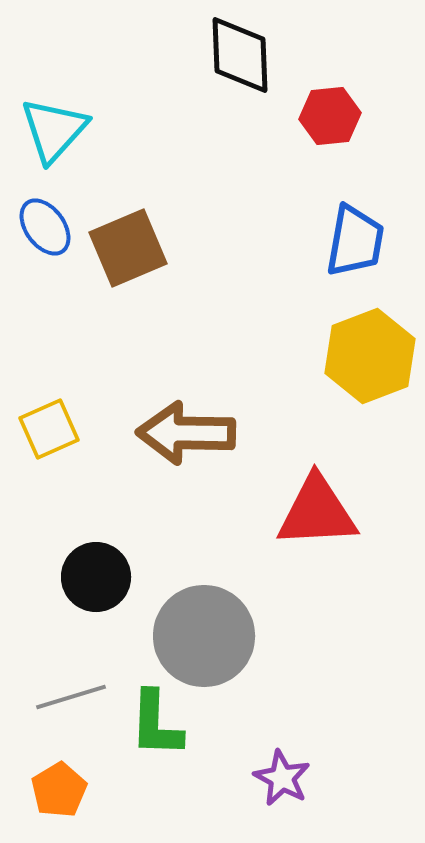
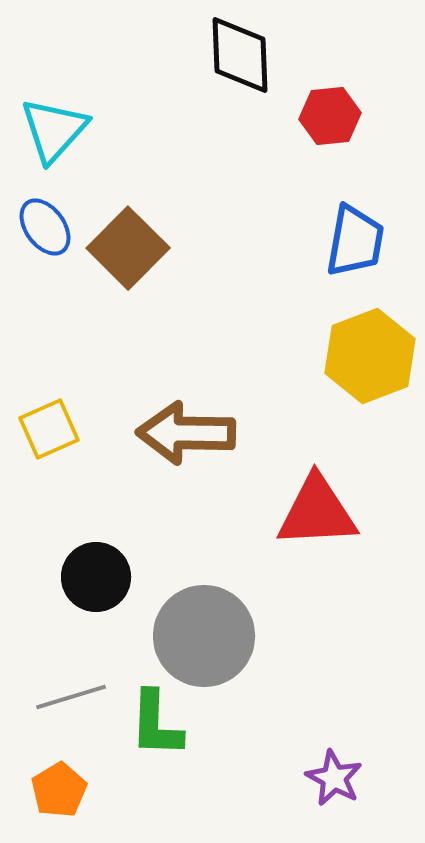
brown square: rotated 22 degrees counterclockwise
purple star: moved 52 px right
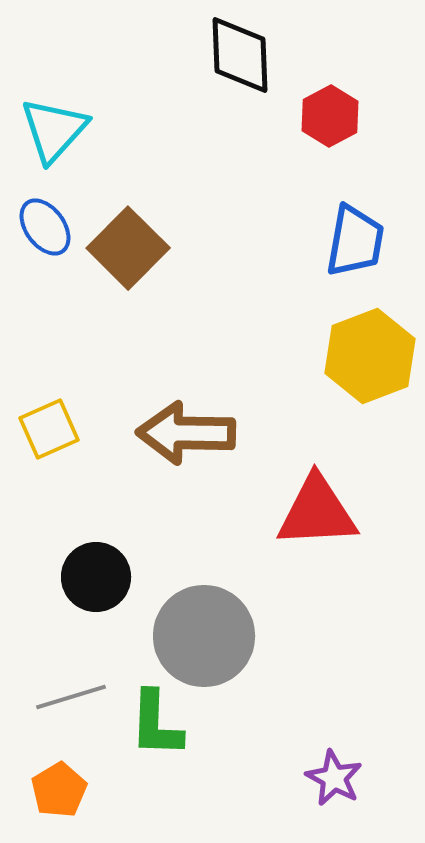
red hexagon: rotated 22 degrees counterclockwise
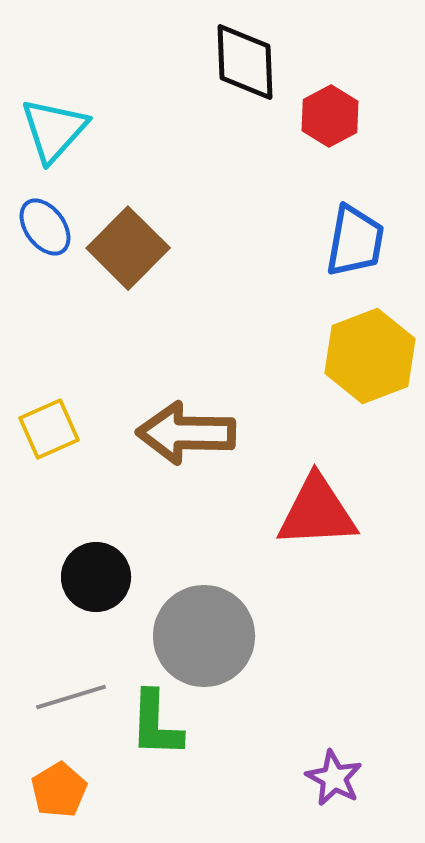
black diamond: moved 5 px right, 7 px down
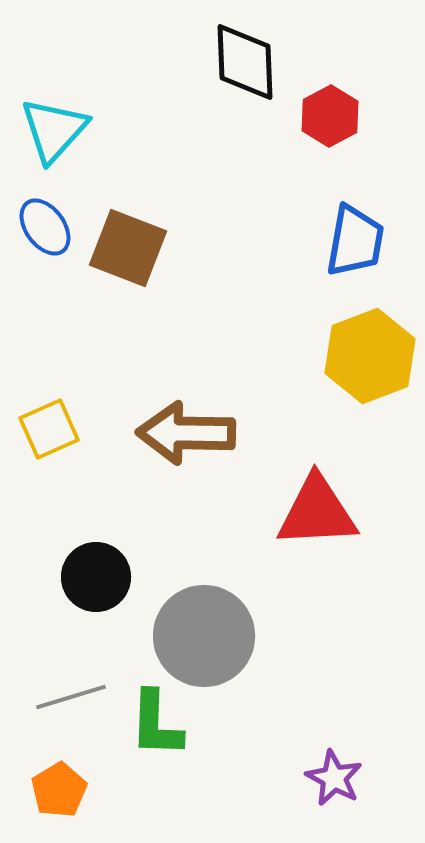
brown square: rotated 24 degrees counterclockwise
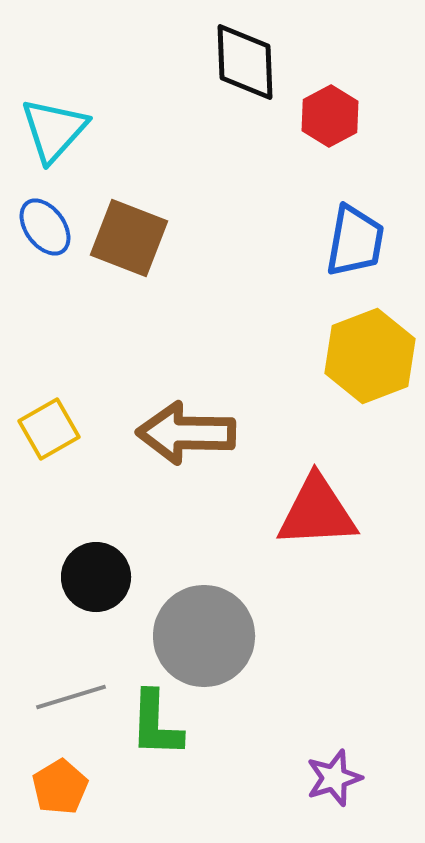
brown square: moved 1 px right, 10 px up
yellow square: rotated 6 degrees counterclockwise
purple star: rotated 26 degrees clockwise
orange pentagon: moved 1 px right, 3 px up
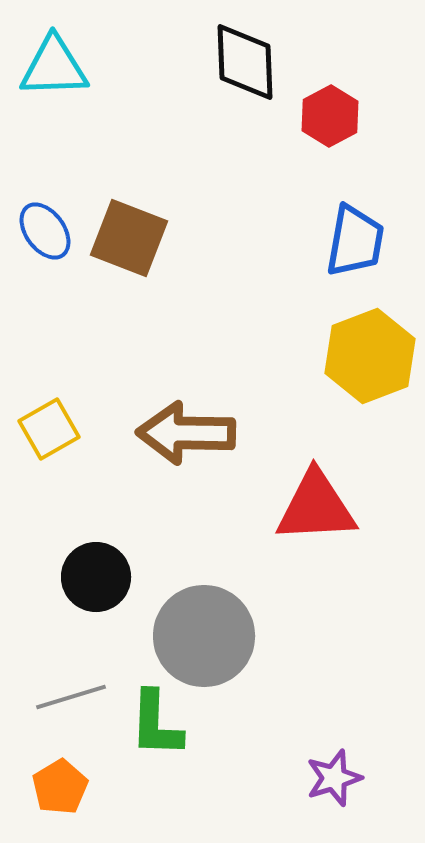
cyan triangle: moved 63 px up; rotated 46 degrees clockwise
blue ellipse: moved 4 px down
red triangle: moved 1 px left, 5 px up
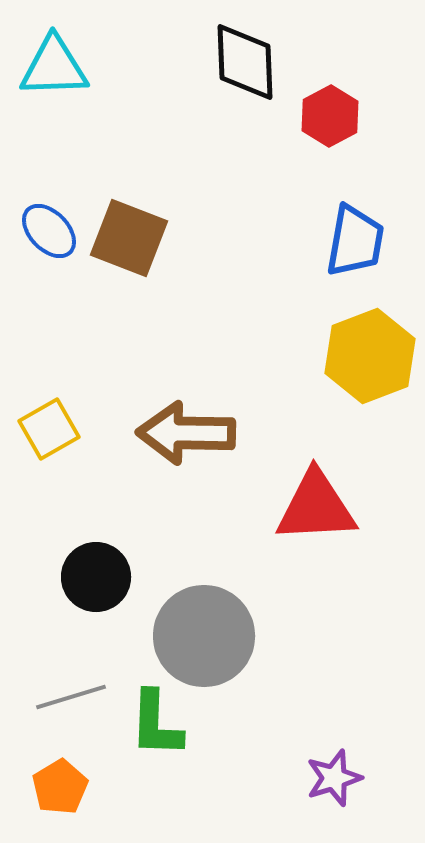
blue ellipse: moved 4 px right; rotated 8 degrees counterclockwise
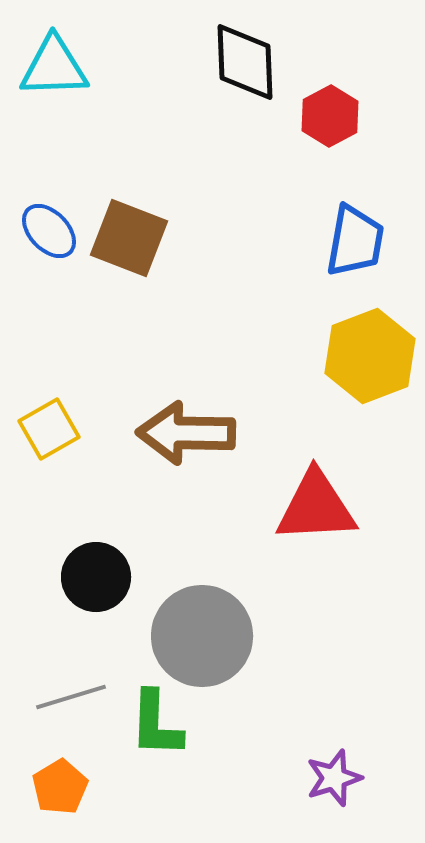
gray circle: moved 2 px left
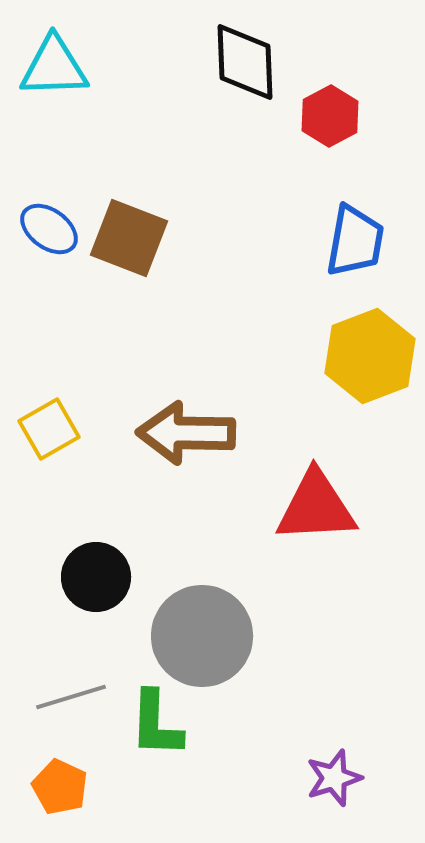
blue ellipse: moved 2 px up; rotated 10 degrees counterclockwise
orange pentagon: rotated 16 degrees counterclockwise
